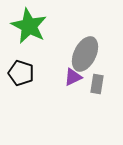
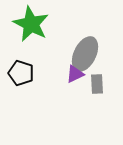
green star: moved 2 px right, 2 px up
purple triangle: moved 2 px right, 3 px up
gray rectangle: rotated 12 degrees counterclockwise
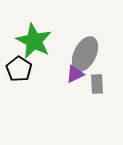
green star: moved 3 px right, 17 px down
black pentagon: moved 2 px left, 4 px up; rotated 15 degrees clockwise
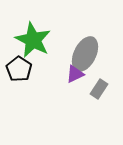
green star: moved 1 px left, 1 px up
gray rectangle: moved 2 px right, 5 px down; rotated 36 degrees clockwise
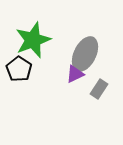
green star: rotated 24 degrees clockwise
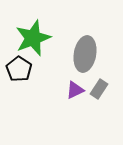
green star: moved 2 px up
gray ellipse: rotated 16 degrees counterclockwise
purple triangle: moved 16 px down
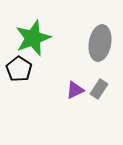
gray ellipse: moved 15 px right, 11 px up
